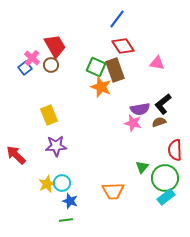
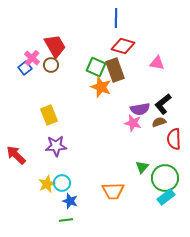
blue line: moved 1 px left, 1 px up; rotated 36 degrees counterclockwise
red diamond: rotated 40 degrees counterclockwise
red semicircle: moved 1 px left, 11 px up
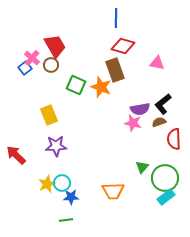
green square: moved 20 px left, 18 px down
blue star: moved 1 px right, 4 px up; rotated 21 degrees counterclockwise
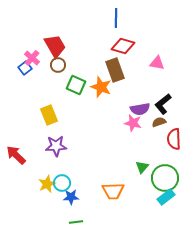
brown circle: moved 7 px right
green line: moved 10 px right, 2 px down
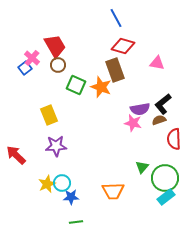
blue line: rotated 30 degrees counterclockwise
brown semicircle: moved 2 px up
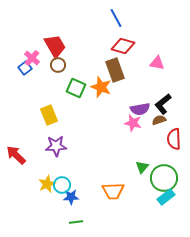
green square: moved 3 px down
green circle: moved 1 px left
cyan circle: moved 2 px down
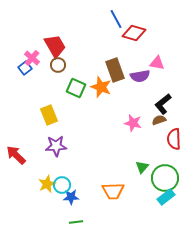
blue line: moved 1 px down
red diamond: moved 11 px right, 13 px up
purple semicircle: moved 33 px up
green circle: moved 1 px right
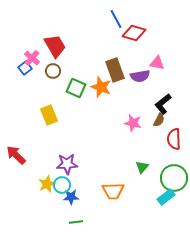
brown circle: moved 5 px left, 6 px down
brown semicircle: rotated 136 degrees clockwise
purple star: moved 11 px right, 18 px down
green circle: moved 9 px right
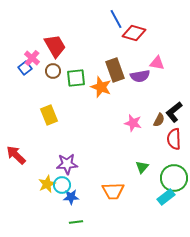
green square: moved 10 px up; rotated 30 degrees counterclockwise
black L-shape: moved 11 px right, 8 px down
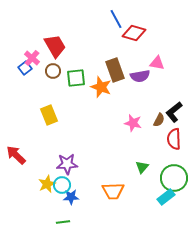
green line: moved 13 px left
